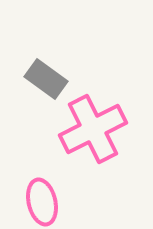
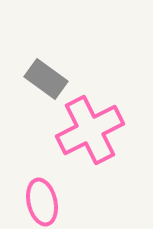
pink cross: moved 3 px left, 1 px down
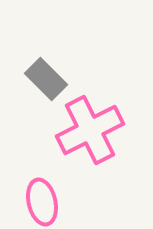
gray rectangle: rotated 9 degrees clockwise
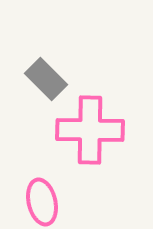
pink cross: rotated 28 degrees clockwise
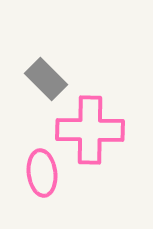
pink ellipse: moved 29 px up; rotated 6 degrees clockwise
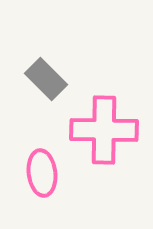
pink cross: moved 14 px right
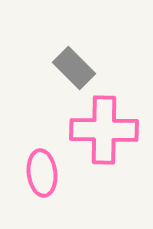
gray rectangle: moved 28 px right, 11 px up
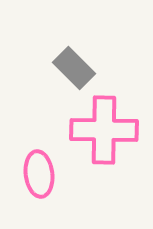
pink ellipse: moved 3 px left, 1 px down
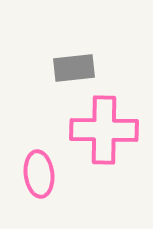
gray rectangle: rotated 51 degrees counterclockwise
